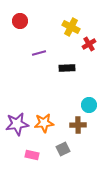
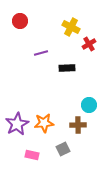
purple line: moved 2 px right
purple star: rotated 20 degrees counterclockwise
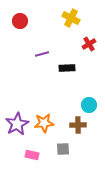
yellow cross: moved 9 px up
purple line: moved 1 px right, 1 px down
gray square: rotated 24 degrees clockwise
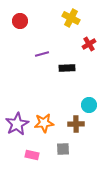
brown cross: moved 2 px left, 1 px up
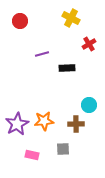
orange star: moved 2 px up
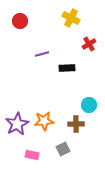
gray square: rotated 24 degrees counterclockwise
